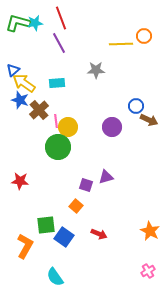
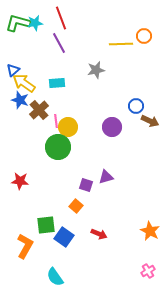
gray star: rotated 12 degrees counterclockwise
brown arrow: moved 1 px right, 1 px down
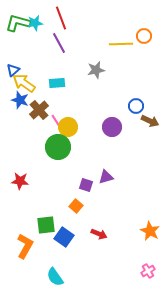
pink line: rotated 24 degrees counterclockwise
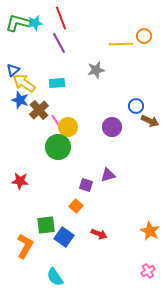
purple triangle: moved 2 px right, 2 px up
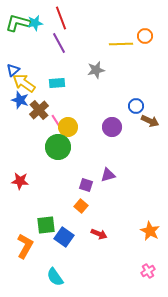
orange circle: moved 1 px right
orange square: moved 5 px right
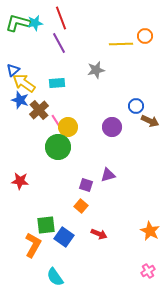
orange L-shape: moved 8 px right, 1 px up
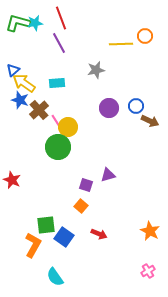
purple circle: moved 3 px left, 19 px up
red star: moved 8 px left, 1 px up; rotated 18 degrees clockwise
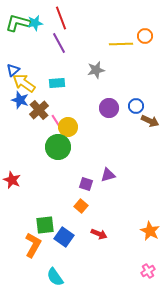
purple square: moved 1 px up
green square: moved 1 px left
